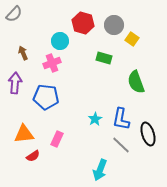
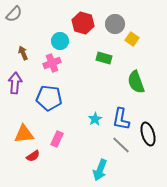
gray circle: moved 1 px right, 1 px up
blue pentagon: moved 3 px right, 1 px down
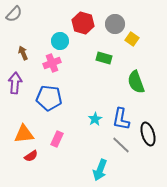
red semicircle: moved 2 px left
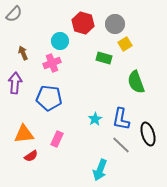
yellow square: moved 7 px left, 5 px down; rotated 24 degrees clockwise
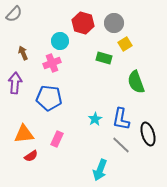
gray circle: moved 1 px left, 1 px up
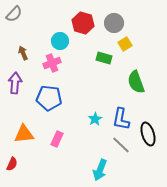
red semicircle: moved 19 px left, 8 px down; rotated 32 degrees counterclockwise
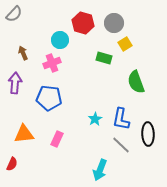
cyan circle: moved 1 px up
black ellipse: rotated 15 degrees clockwise
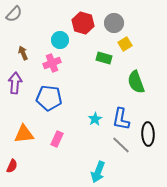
red semicircle: moved 2 px down
cyan arrow: moved 2 px left, 2 px down
